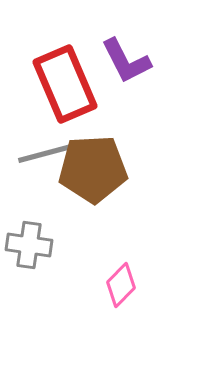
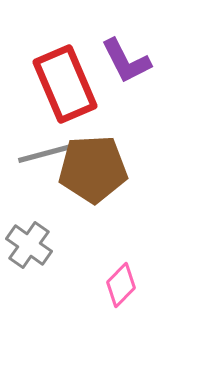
gray cross: rotated 27 degrees clockwise
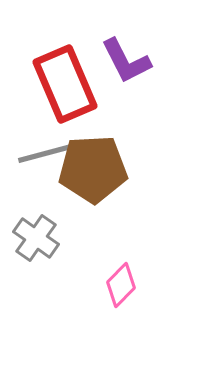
gray cross: moved 7 px right, 7 px up
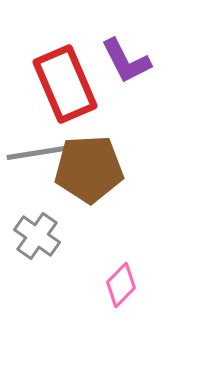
gray line: moved 11 px left; rotated 6 degrees clockwise
brown pentagon: moved 4 px left
gray cross: moved 1 px right, 2 px up
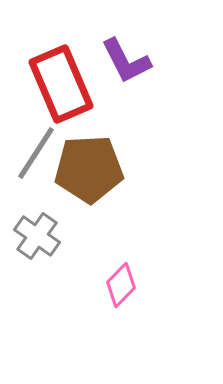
red rectangle: moved 4 px left
gray line: rotated 48 degrees counterclockwise
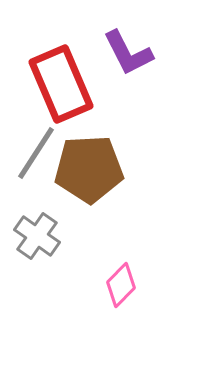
purple L-shape: moved 2 px right, 8 px up
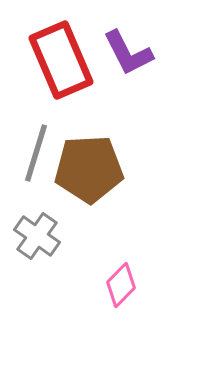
red rectangle: moved 24 px up
gray line: rotated 16 degrees counterclockwise
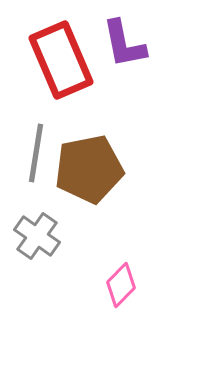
purple L-shape: moved 4 px left, 9 px up; rotated 16 degrees clockwise
gray line: rotated 8 degrees counterclockwise
brown pentagon: rotated 8 degrees counterclockwise
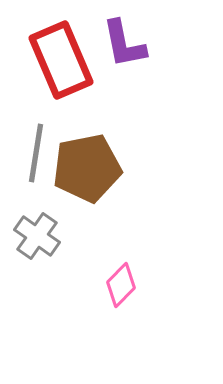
brown pentagon: moved 2 px left, 1 px up
